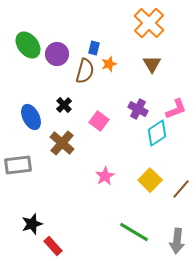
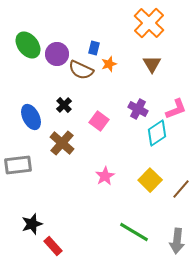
brown semicircle: moved 4 px left, 1 px up; rotated 100 degrees clockwise
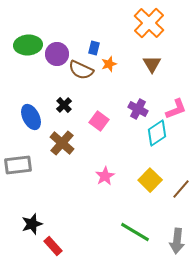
green ellipse: rotated 56 degrees counterclockwise
green line: moved 1 px right
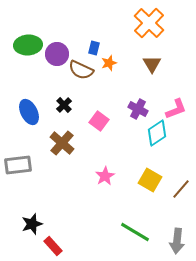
orange star: moved 1 px up
blue ellipse: moved 2 px left, 5 px up
yellow square: rotated 15 degrees counterclockwise
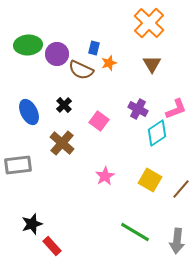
red rectangle: moved 1 px left
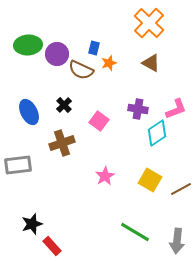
brown triangle: moved 1 px left, 1 px up; rotated 30 degrees counterclockwise
purple cross: rotated 18 degrees counterclockwise
brown cross: rotated 30 degrees clockwise
brown line: rotated 20 degrees clockwise
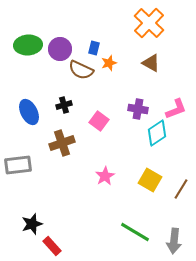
purple circle: moved 3 px right, 5 px up
black cross: rotated 28 degrees clockwise
brown line: rotated 30 degrees counterclockwise
gray arrow: moved 3 px left
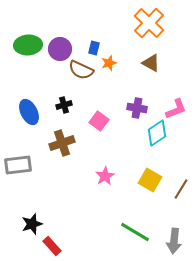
purple cross: moved 1 px left, 1 px up
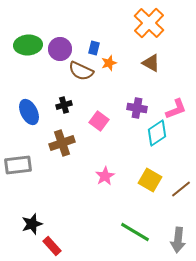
brown semicircle: moved 1 px down
brown line: rotated 20 degrees clockwise
gray arrow: moved 4 px right, 1 px up
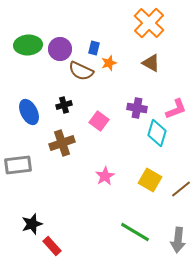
cyan diamond: rotated 40 degrees counterclockwise
